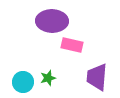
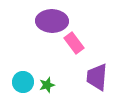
pink rectangle: moved 2 px right, 2 px up; rotated 40 degrees clockwise
green star: moved 1 px left, 7 px down
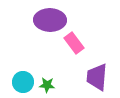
purple ellipse: moved 2 px left, 1 px up
green star: rotated 21 degrees clockwise
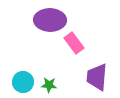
green star: moved 2 px right
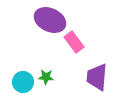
purple ellipse: rotated 24 degrees clockwise
pink rectangle: moved 1 px up
green star: moved 3 px left, 8 px up
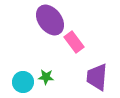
purple ellipse: rotated 28 degrees clockwise
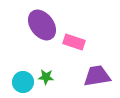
purple ellipse: moved 8 px left, 5 px down
pink rectangle: rotated 35 degrees counterclockwise
purple trapezoid: moved 1 px up; rotated 76 degrees clockwise
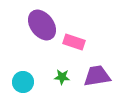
green star: moved 16 px right
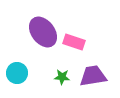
purple ellipse: moved 1 px right, 7 px down
purple trapezoid: moved 4 px left
cyan circle: moved 6 px left, 9 px up
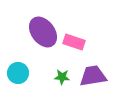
cyan circle: moved 1 px right
